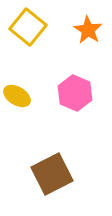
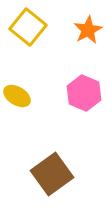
orange star: rotated 12 degrees clockwise
pink hexagon: moved 9 px right
brown square: rotated 9 degrees counterclockwise
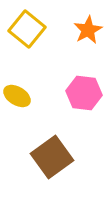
yellow square: moved 1 px left, 2 px down
pink hexagon: rotated 16 degrees counterclockwise
brown square: moved 17 px up
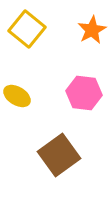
orange star: moved 4 px right
brown square: moved 7 px right, 2 px up
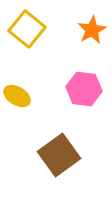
pink hexagon: moved 4 px up
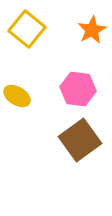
pink hexagon: moved 6 px left
brown square: moved 21 px right, 15 px up
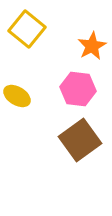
orange star: moved 16 px down
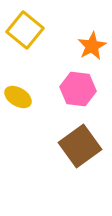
yellow square: moved 2 px left, 1 px down
yellow ellipse: moved 1 px right, 1 px down
brown square: moved 6 px down
